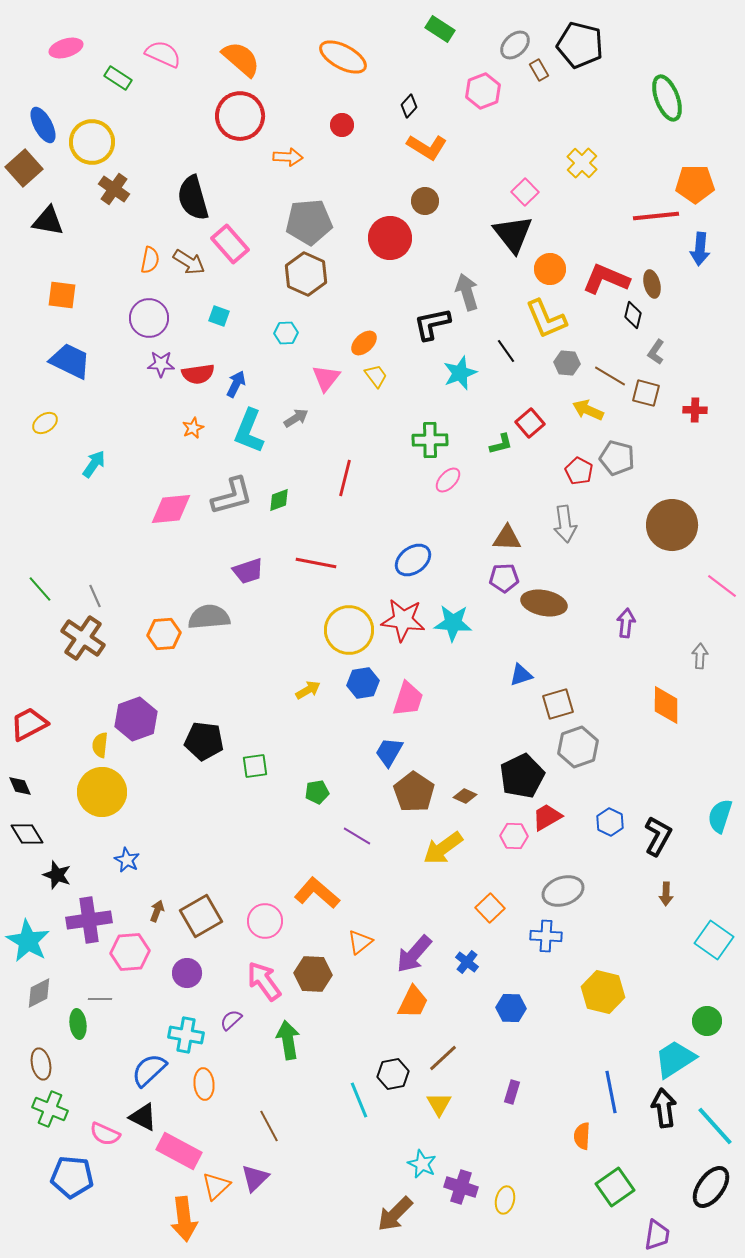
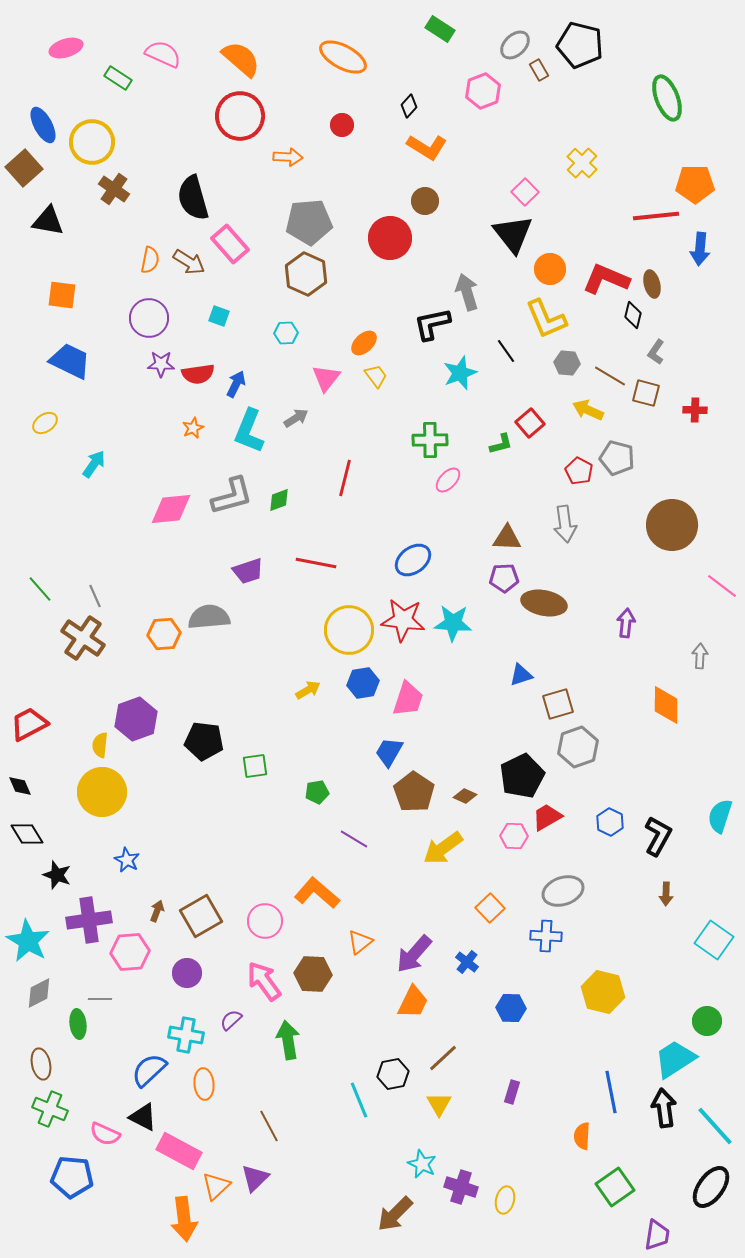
purple line at (357, 836): moved 3 px left, 3 px down
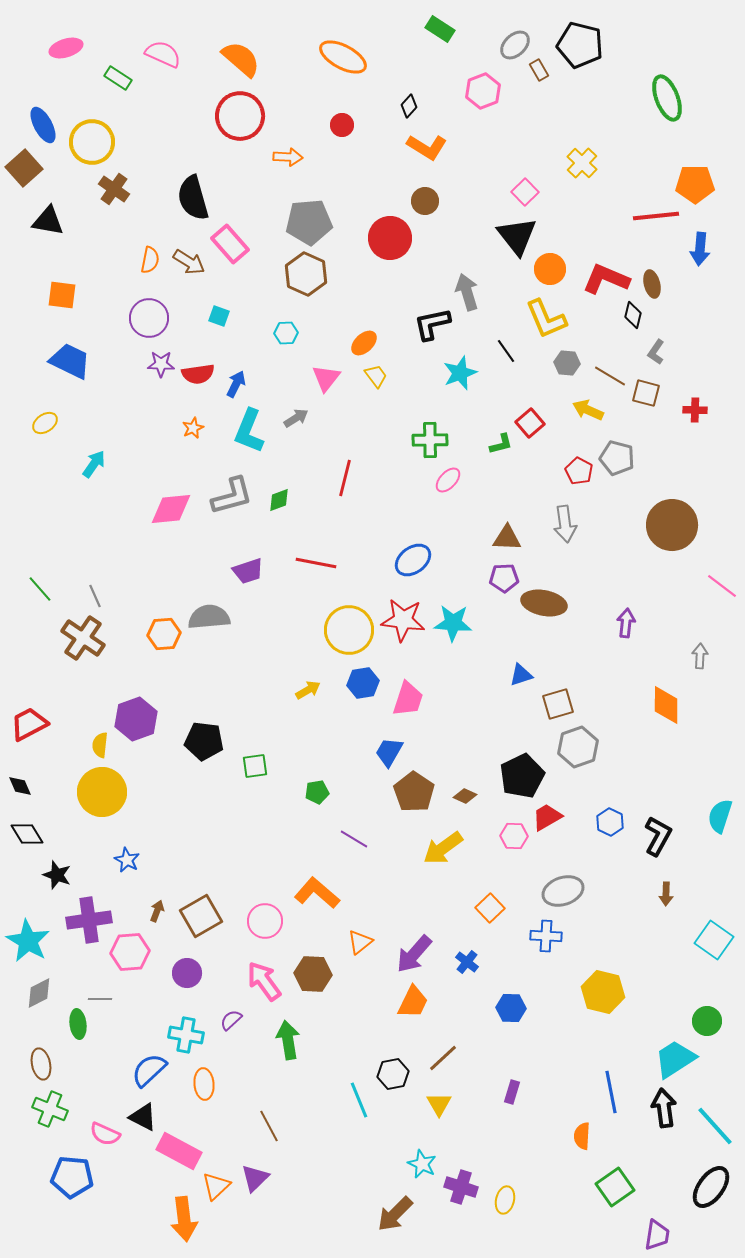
black triangle at (513, 234): moved 4 px right, 2 px down
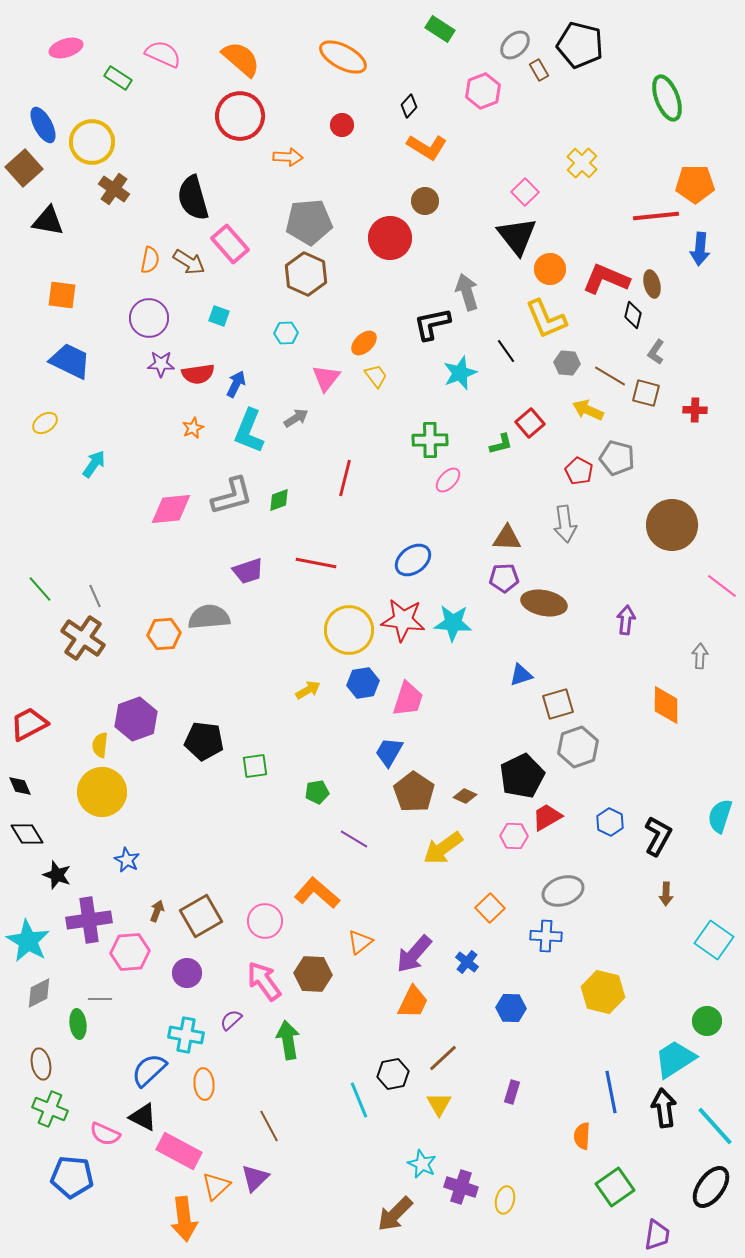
purple arrow at (626, 623): moved 3 px up
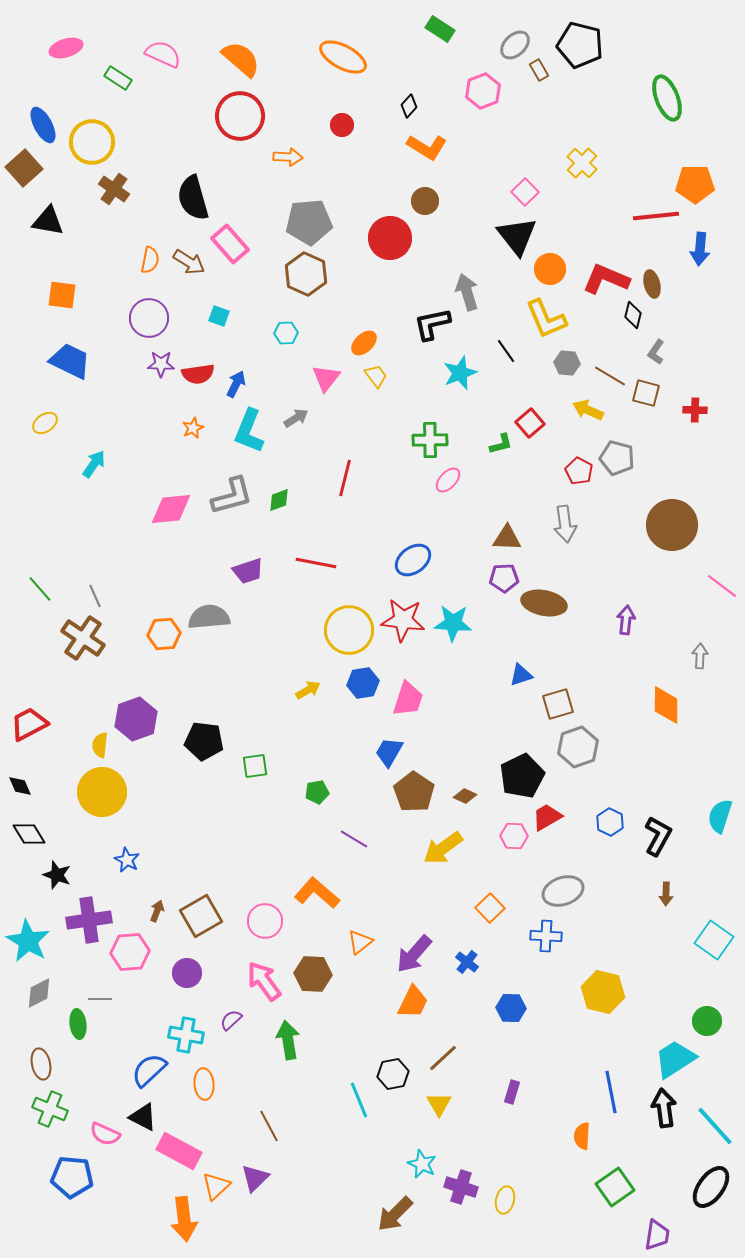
black diamond at (27, 834): moved 2 px right
